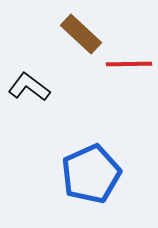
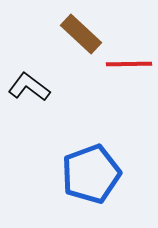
blue pentagon: rotated 4 degrees clockwise
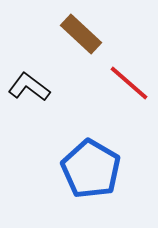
red line: moved 19 px down; rotated 42 degrees clockwise
blue pentagon: moved 5 px up; rotated 22 degrees counterclockwise
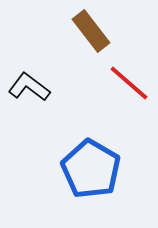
brown rectangle: moved 10 px right, 3 px up; rotated 9 degrees clockwise
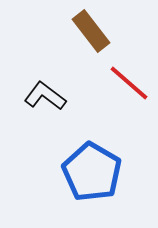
black L-shape: moved 16 px right, 9 px down
blue pentagon: moved 1 px right, 3 px down
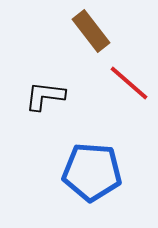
black L-shape: rotated 30 degrees counterclockwise
blue pentagon: rotated 26 degrees counterclockwise
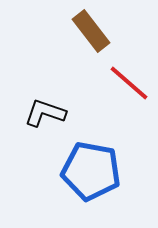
black L-shape: moved 17 px down; rotated 12 degrees clockwise
blue pentagon: moved 1 px left, 1 px up; rotated 6 degrees clockwise
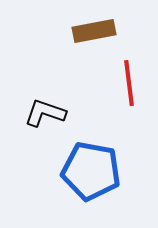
brown rectangle: moved 3 px right; rotated 63 degrees counterclockwise
red line: rotated 42 degrees clockwise
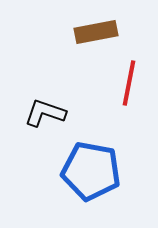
brown rectangle: moved 2 px right, 1 px down
red line: rotated 18 degrees clockwise
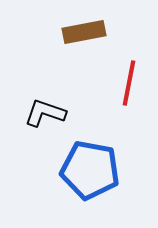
brown rectangle: moved 12 px left
blue pentagon: moved 1 px left, 1 px up
